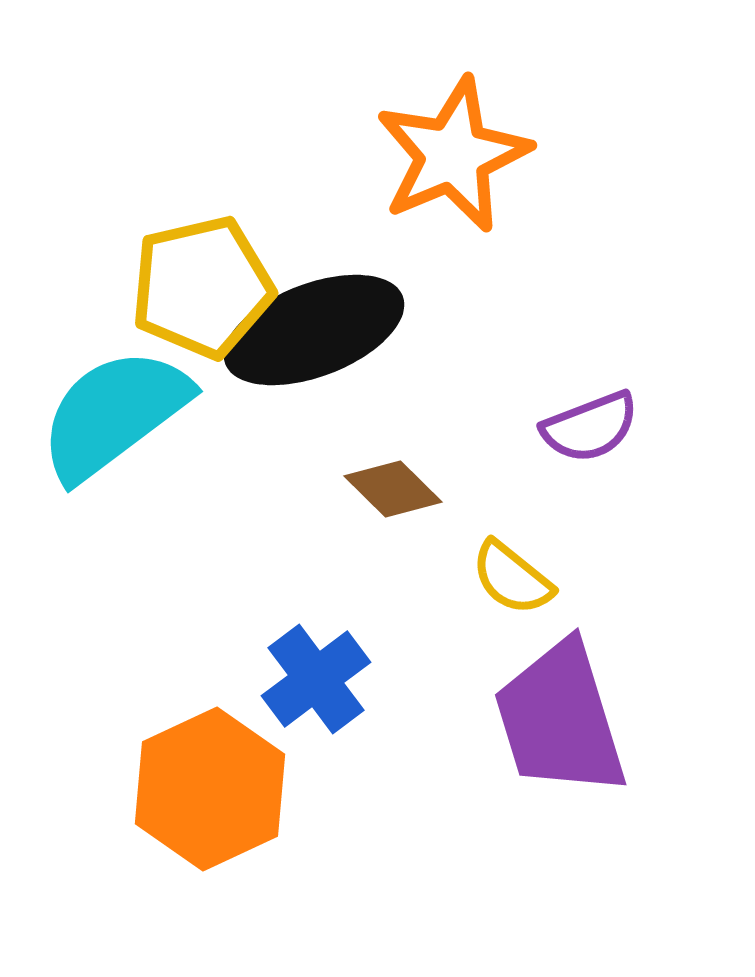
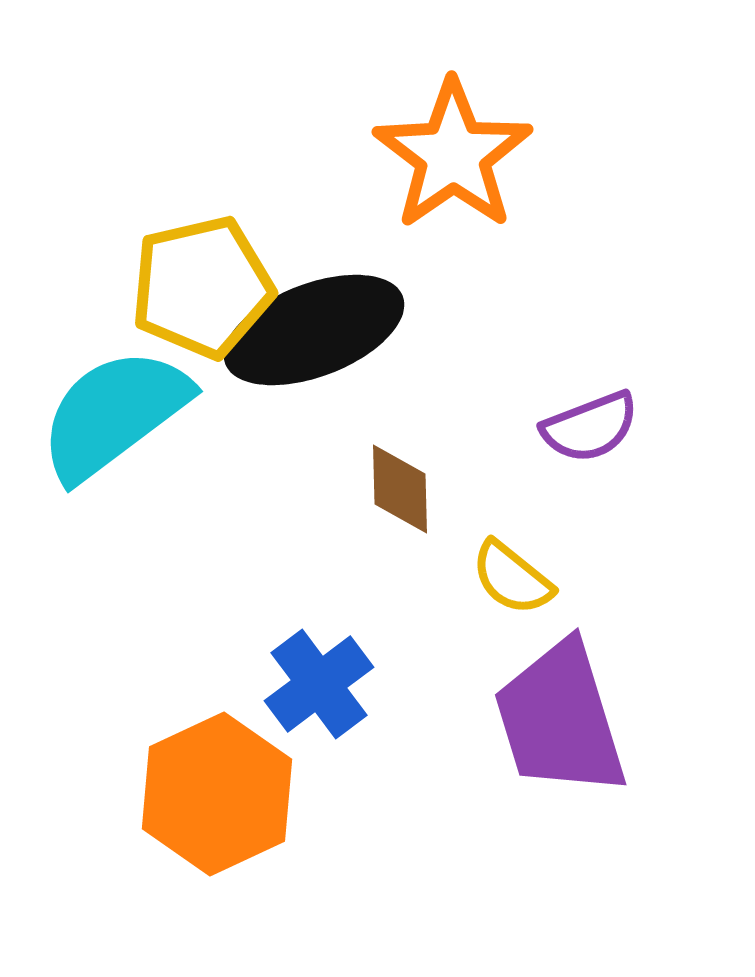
orange star: rotated 12 degrees counterclockwise
brown diamond: moved 7 px right; rotated 44 degrees clockwise
blue cross: moved 3 px right, 5 px down
orange hexagon: moved 7 px right, 5 px down
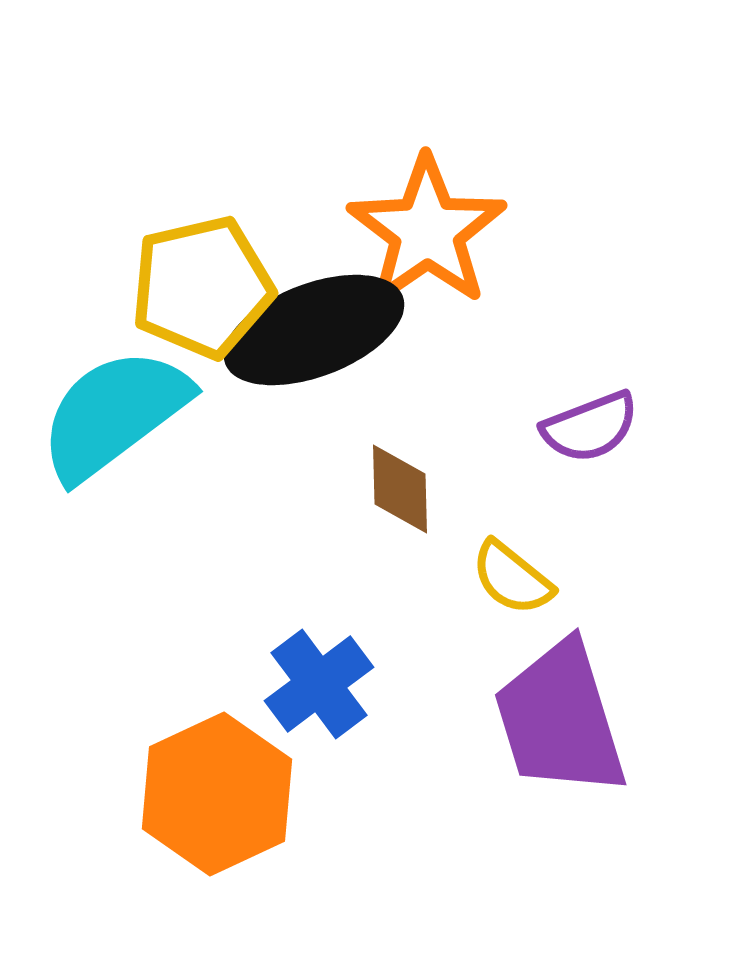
orange star: moved 26 px left, 76 px down
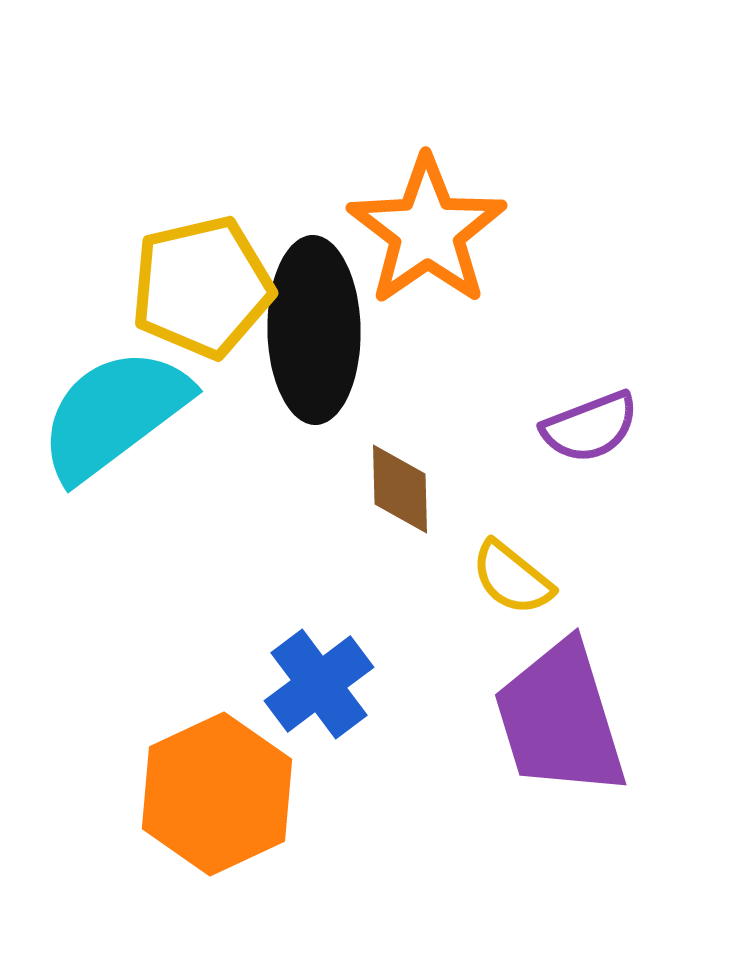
black ellipse: rotated 70 degrees counterclockwise
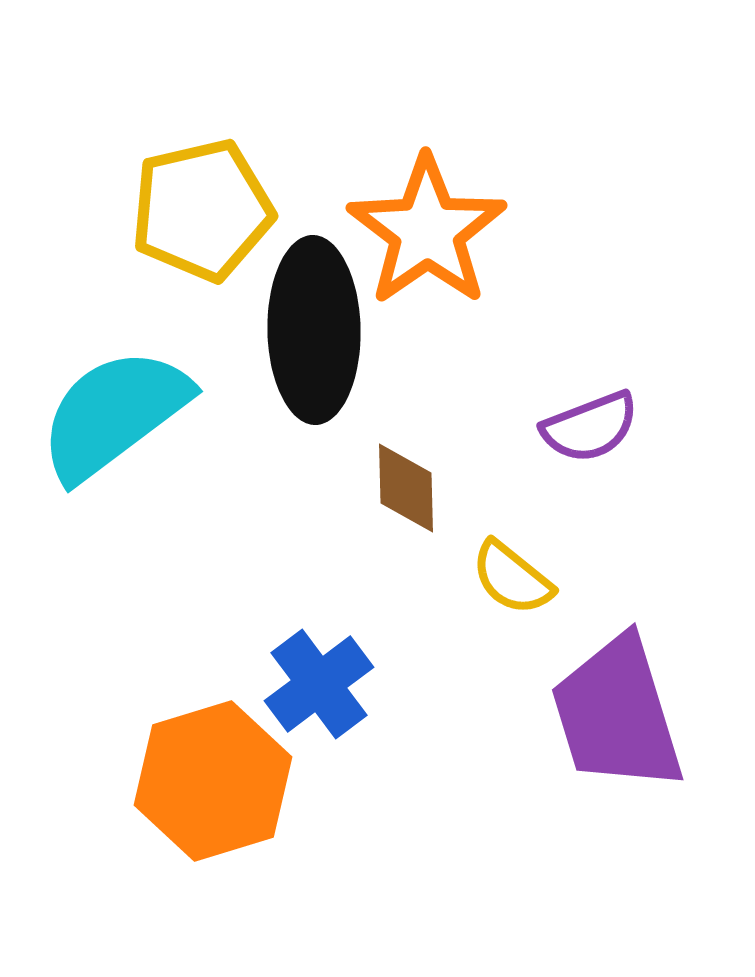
yellow pentagon: moved 77 px up
brown diamond: moved 6 px right, 1 px up
purple trapezoid: moved 57 px right, 5 px up
orange hexagon: moved 4 px left, 13 px up; rotated 8 degrees clockwise
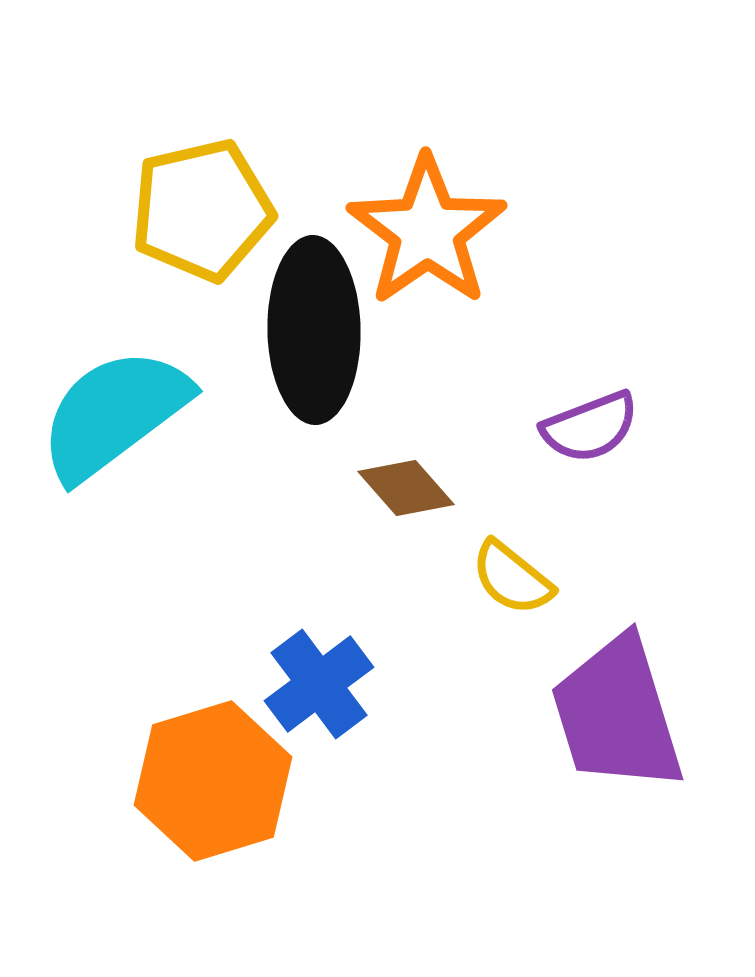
brown diamond: rotated 40 degrees counterclockwise
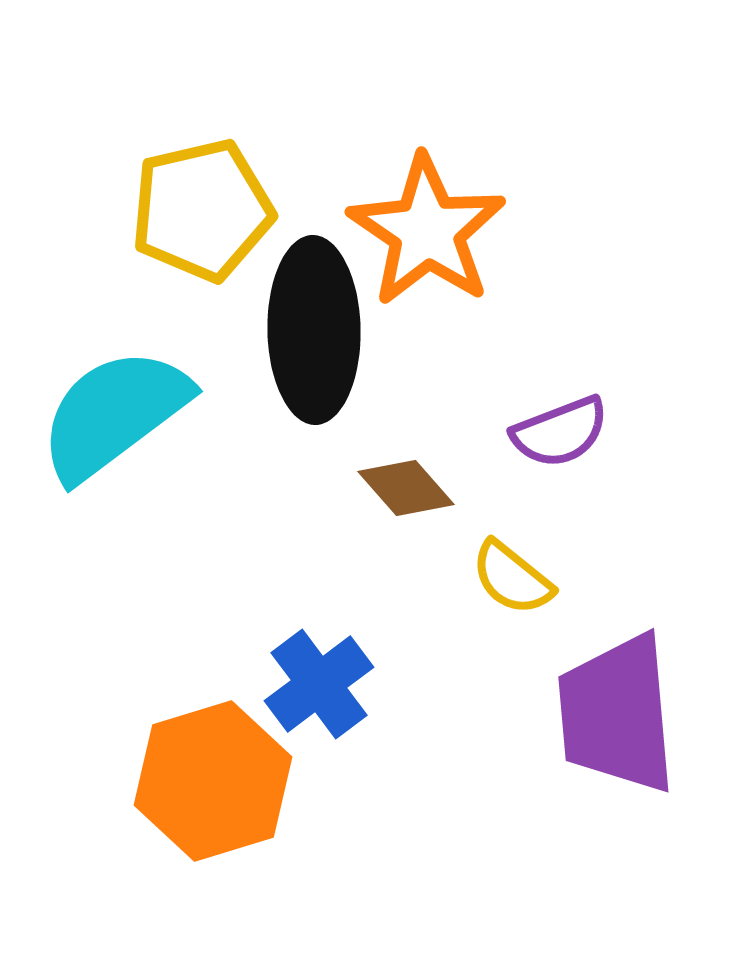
orange star: rotated 3 degrees counterclockwise
purple semicircle: moved 30 px left, 5 px down
purple trapezoid: rotated 12 degrees clockwise
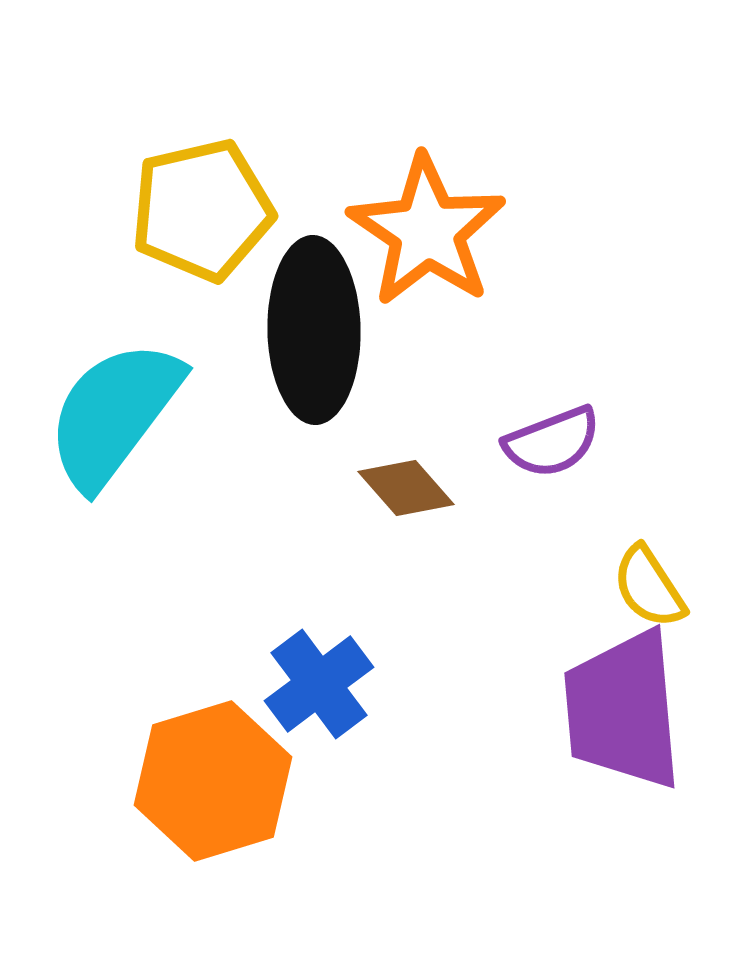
cyan semicircle: rotated 16 degrees counterclockwise
purple semicircle: moved 8 px left, 10 px down
yellow semicircle: moved 137 px right, 9 px down; rotated 18 degrees clockwise
purple trapezoid: moved 6 px right, 4 px up
